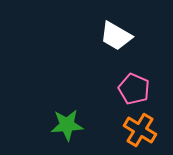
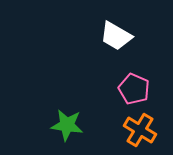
green star: rotated 12 degrees clockwise
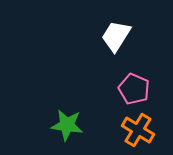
white trapezoid: rotated 92 degrees clockwise
orange cross: moved 2 px left
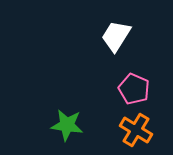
orange cross: moved 2 px left
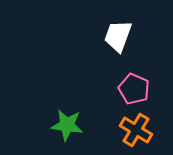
white trapezoid: moved 2 px right; rotated 12 degrees counterclockwise
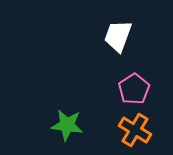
pink pentagon: rotated 16 degrees clockwise
orange cross: moved 1 px left
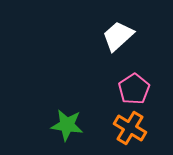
white trapezoid: rotated 28 degrees clockwise
orange cross: moved 5 px left, 2 px up
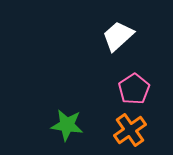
orange cross: moved 2 px down; rotated 24 degrees clockwise
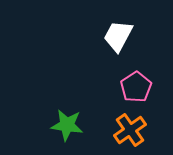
white trapezoid: rotated 20 degrees counterclockwise
pink pentagon: moved 2 px right, 2 px up
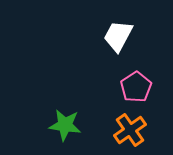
green star: moved 2 px left
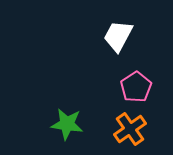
green star: moved 2 px right, 1 px up
orange cross: moved 1 px up
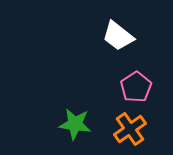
white trapezoid: rotated 80 degrees counterclockwise
green star: moved 8 px right
